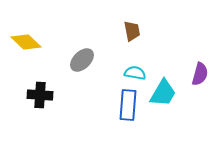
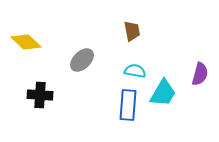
cyan semicircle: moved 2 px up
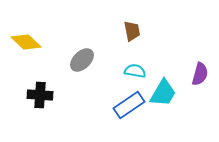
blue rectangle: moved 1 px right; rotated 52 degrees clockwise
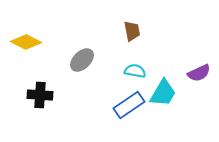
yellow diamond: rotated 16 degrees counterclockwise
purple semicircle: moved 1 px left, 1 px up; rotated 50 degrees clockwise
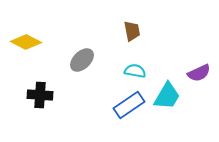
cyan trapezoid: moved 4 px right, 3 px down
